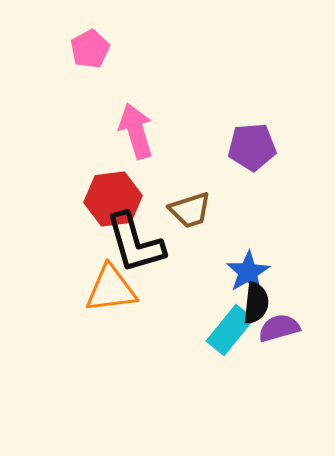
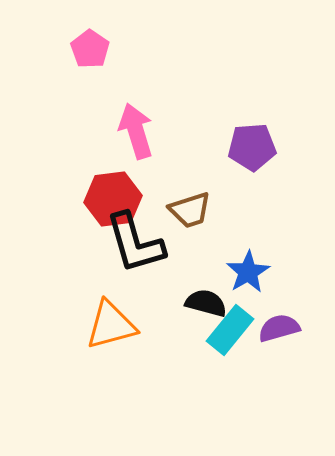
pink pentagon: rotated 9 degrees counterclockwise
orange triangle: moved 36 px down; rotated 8 degrees counterclockwise
black semicircle: moved 50 px left; rotated 81 degrees counterclockwise
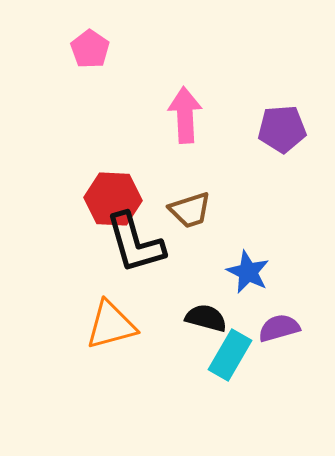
pink arrow: moved 49 px right, 16 px up; rotated 14 degrees clockwise
purple pentagon: moved 30 px right, 18 px up
red hexagon: rotated 10 degrees clockwise
blue star: rotated 15 degrees counterclockwise
black semicircle: moved 15 px down
cyan rectangle: moved 25 px down; rotated 9 degrees counterclockwise
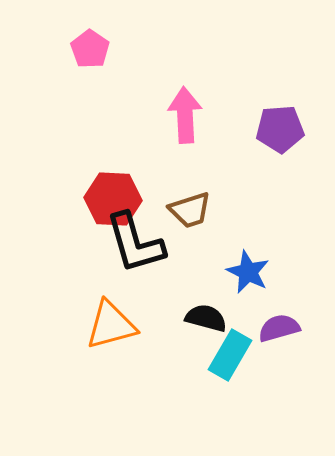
purple pentagon: moved 2 px left
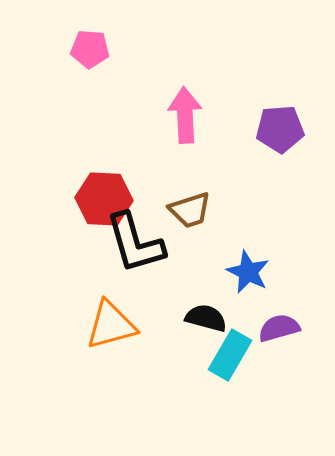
pink pentagon: rotated 30 degrees counterclockwise
red hexagon: moved 9 px left
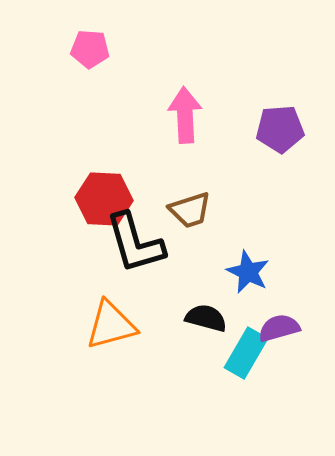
cyan rectangle: moved 16 px right, 2 px up
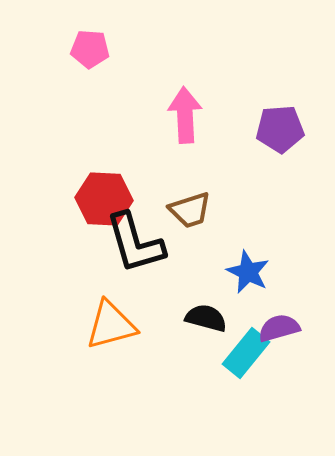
cyan rectangle: rotated 9 degrees clockwise
